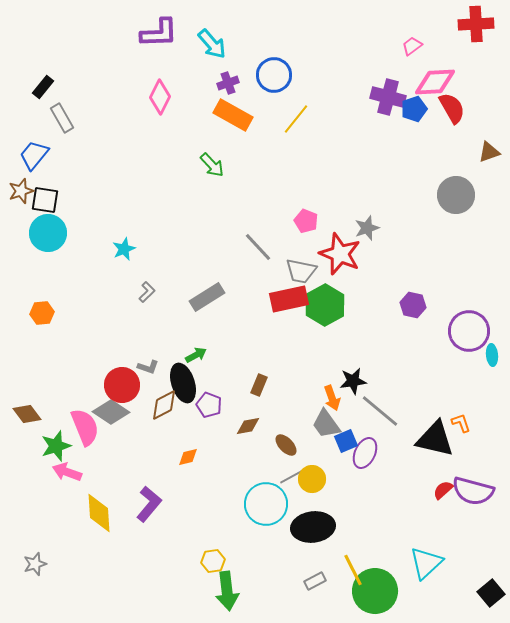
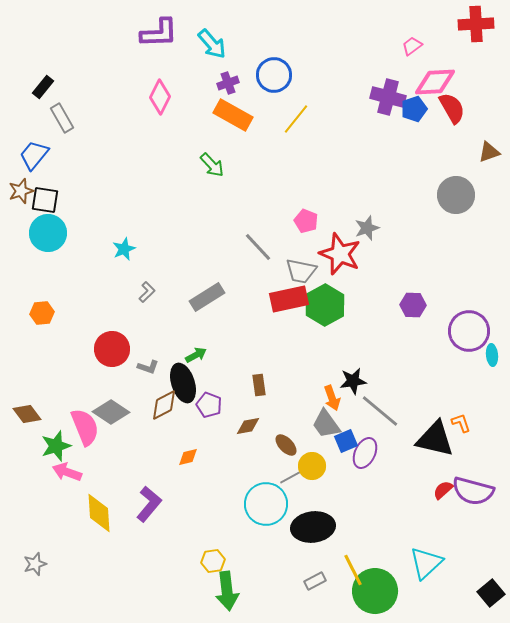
purple hexagon at (413, 305): rotated 10 degrees counterclockwise
red circle at (122, 385): moved 10 px left, 36 px up
brown rectangle at (259, 385): rotated 30 degrees counterclockwise
yellow circle at (312, 479): moved 13 px up
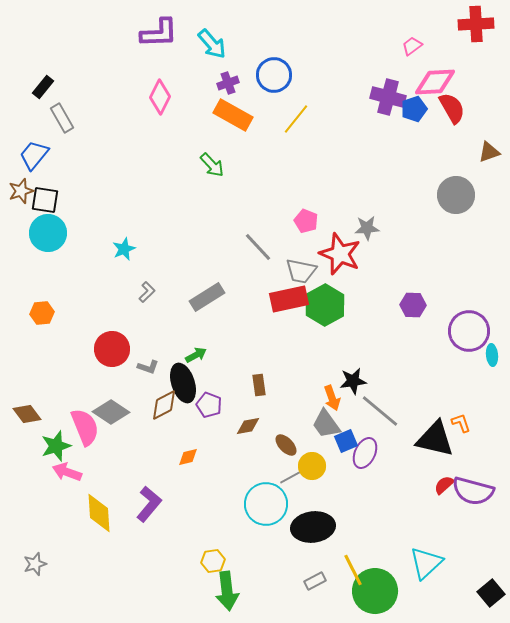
gray star at (367, 228): rotated 15 degrees clockwise
red semicircle at (443, 490): moved 1 px right, 5 px up
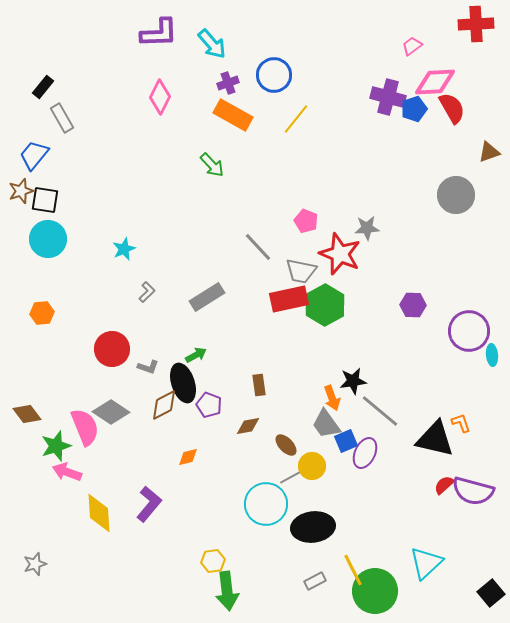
cyan circle at (48, 233): moved 6 px down
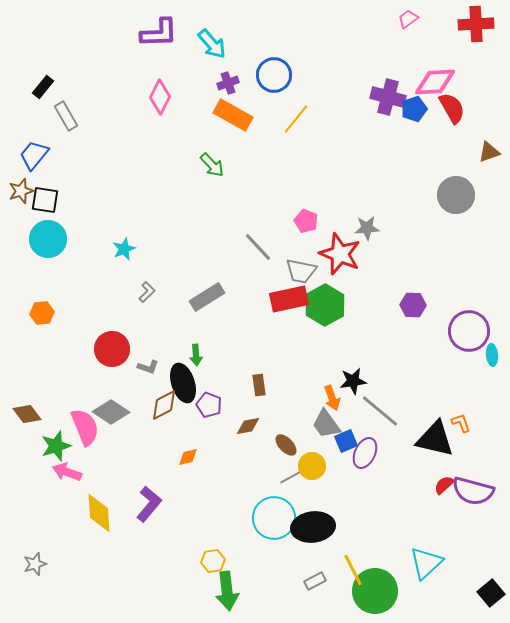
pink trapezoid at (412, 46): moved 4 px left, 27 px up
gray rectangle at (62, 118): moved 4 px right, 2 px up
green arrow at (196, 355): rotated 115 degrees clockwise
cyan circle at (266, 504): moved 8 px right, 14 px down
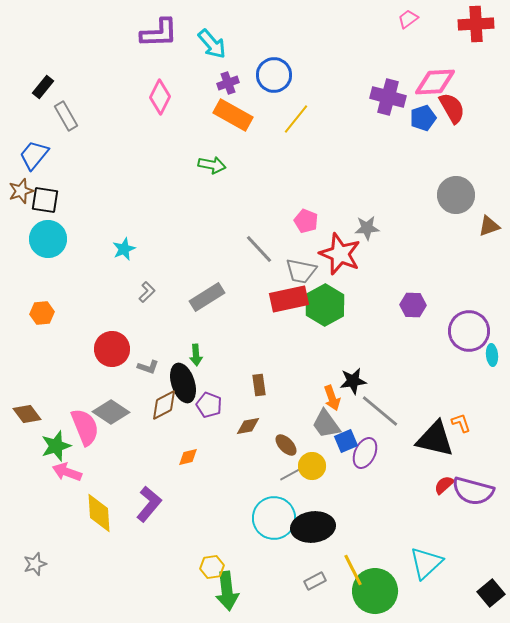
blue pentagon at (414, 109): moved 9 px right, 9 px down
brown triangle at (489, 152): moved 74 px down
green arrow at (212, 165): rotated 36 degrees counterclockwise
gray line at (258, 247): moved 1 px right, 2 px down
gray line at (291, 477): moved 3 px up
yellow hexagon at (213, 561): moved 1 px left, 6 px down
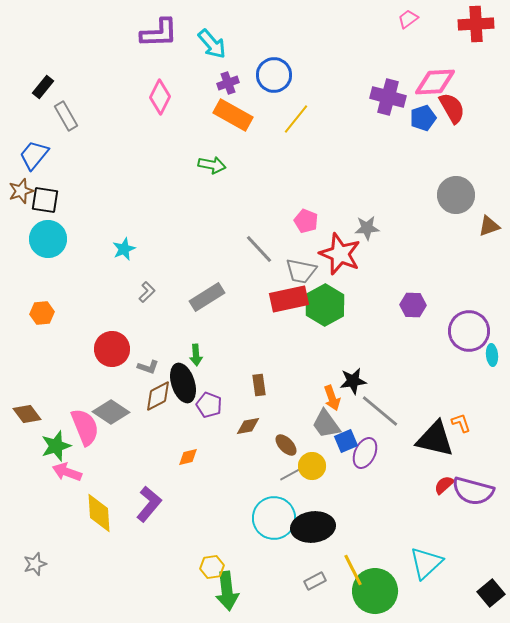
brown diamond at (164, 405): moved 6 px left, 9 px up
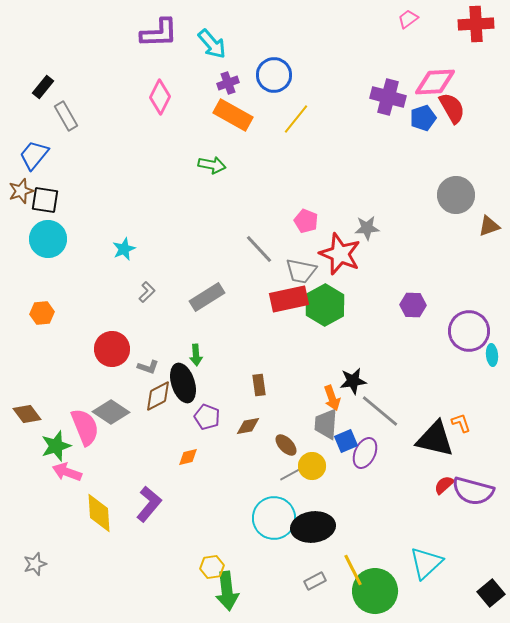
purple pentagon at (209, 405): moved 2 px left, 12 px down
gray trapezoid at (326, 424): rotated 40 degrees clockwise
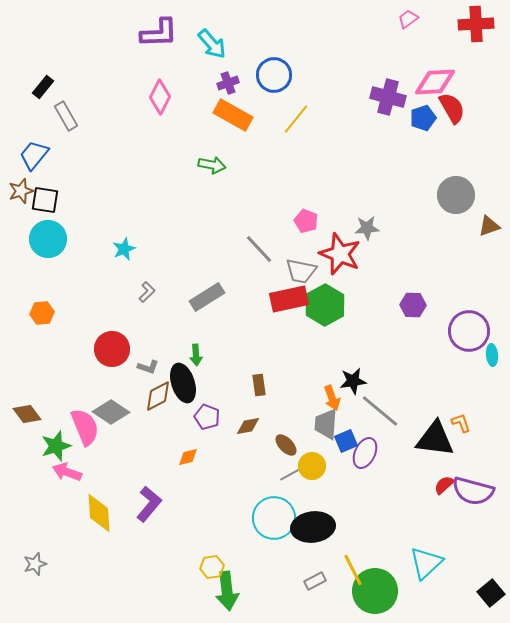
black triangle at (435, 439): rotated 6 degrees counterclockwise
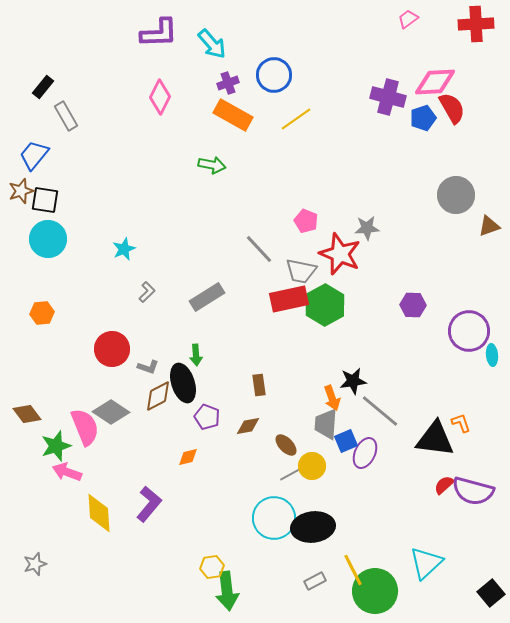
yellow line at (296, 119): rotated 16 degrees clockwise
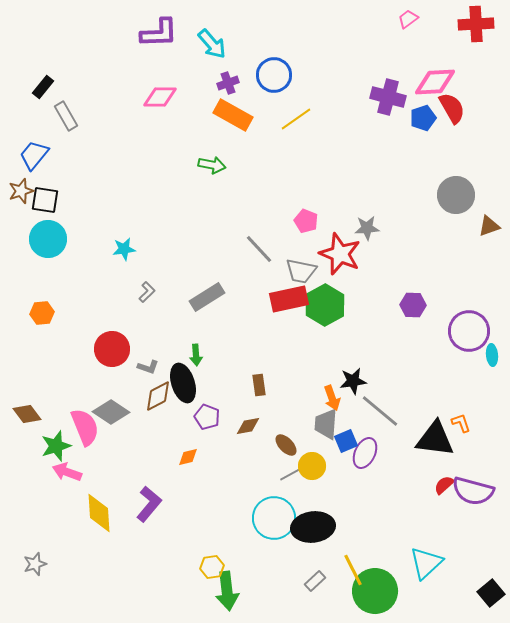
pink diamond at (160, 97): rotated 64 degrees clockwise
cyan star at (124, 249): rotated 15 degrees clockwise
gray rectangle at (315, 581): rotated 15 degrees counterclockwise
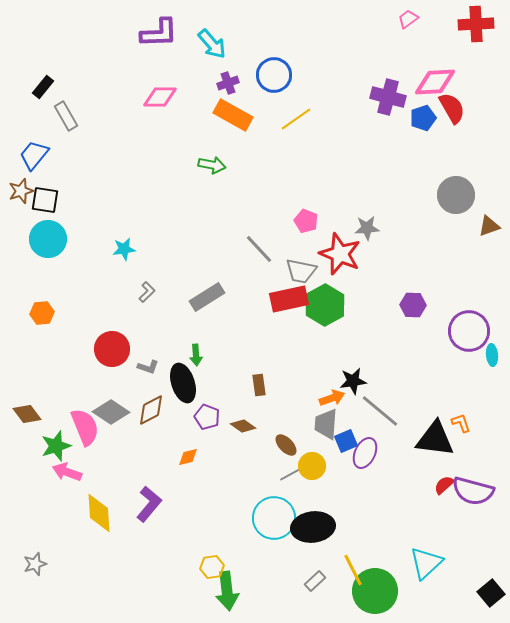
brown diamond at (158, 396): moved 7 px left, 14 px down
orange arrow at (332, 398): rotated 90 degrees counterclockwise
brown diamond at (248, 426): moved 5 px left; rotated 45 degrees clockwise
